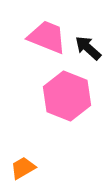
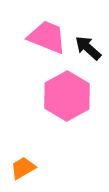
pink hexagon: rotated 9 degrees clockwise
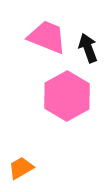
black arrow: rotated 28 degrees clockwise
orange trapezoid: moved 2 px left
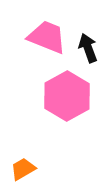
orange trapezoid: moved 2 px right, 1 px down
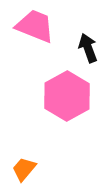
pink trapezoid: moved 12 px left, 11 px up
orange trapezoid: moved 1 px right; rotated 20 degrees counterclockwise
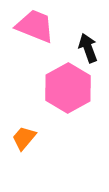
pink hexagon: moved 1 px right, 8 px up
orange trapezoid: moved 31 px up
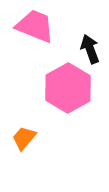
black arrow: moved 2 px right, 1 px down
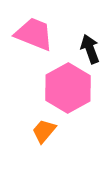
pink trapezoid: moved 1 px left, 8 px down
orange trapezoid: moved 20 px right, 7 px up
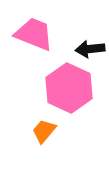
black arrow: rotated 76 degrees counterclockwise
pink hexagon: moved 1 px right; rotated 6 degrees counterclockwise
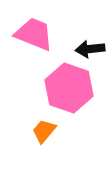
pink hexagon: rotated 6 degrees counterclockwise
